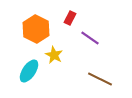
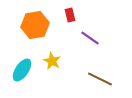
red rectangle: moved 3 px up; rotated 40 degrees counterclockwise
orange hexagon: moved 1 px left, 4 px up; rotated 24 degrees clockwise
yellow star: moved 2 px left, 6 px down
cyan ellipse: moved 7 px left, 1 px up
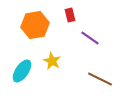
cyan ellipse: moved 1 px down
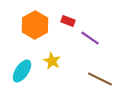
red rectangle: moved 2 px left, 6 px down; rotated 56 degrees counterclockwise
orange hexagon: rotated 20 degrees counterclockwise
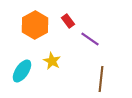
red rectangle: rotated 32 degrees clockwise
purple line: moved 1 px down
brown line: moved 1 px right; rotated 70 degrees clockwise
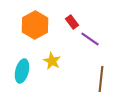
red rectangle: moved 4 px right, 1 px down
cyan ellipse: rotated 20 degrees counterclockwise
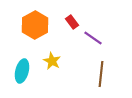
purple line: moved 3 px right, 1 px up
brown line: moved 5 px up
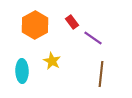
cyan ellipse: rotated 15 degrees counterclockwise
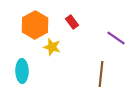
purple line: moved 23 px right
yellow star: moved 14 px up; rotated 12 degrees counterclockwise
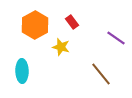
yellow star: moved 9 px right
brown line: rotated 45 degrees counterclockwise
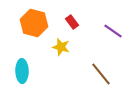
orange hexagon: moved 1 px left, 2 px up; rotated 16 degrees counterclockwise
purple line: moved 3 px left, 7 px up
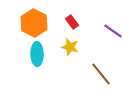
orange hexagon: rotated 12 degrees clockwise
yellow star: moved 9 px right
cyan ellipse: moved 15 px right, 17 px up
